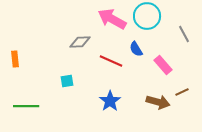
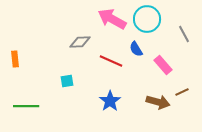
cyan circle: moved 3 px down
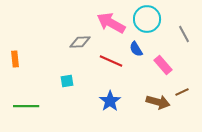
pink arrow: moved 1 px left, 4 px down
